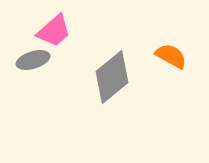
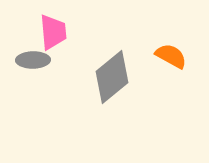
pink trapezoid: moved 1 px left, 1 px down; rotated 54 degrees counterclockwise
gray ellipse: rotated 16 degrees clockwise
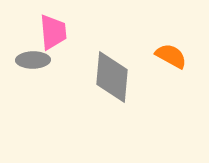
gray diamond: rotated 46 degrees counterclockwise
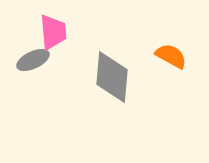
gray ellipse: rotated 24 degrees counterclockwise
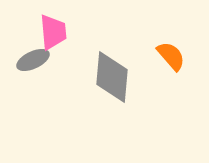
orange semicircle: rotated 20 degrees clockwise
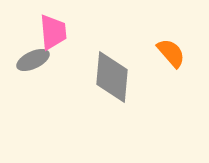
orange semicircle: moved 3 px up
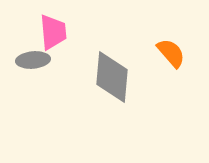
gray ellipse: rotated 20 degrees clockwise
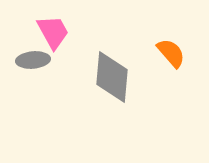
pink trapezoid: rotated 24 degrees counterclockwise
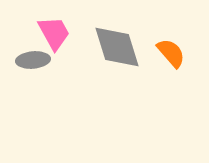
pink trapezoid: moved 1 px right, 1 px down
gray diamond: moved 5 px right, 30 px up; rotated 22 degrees counterclockwise
